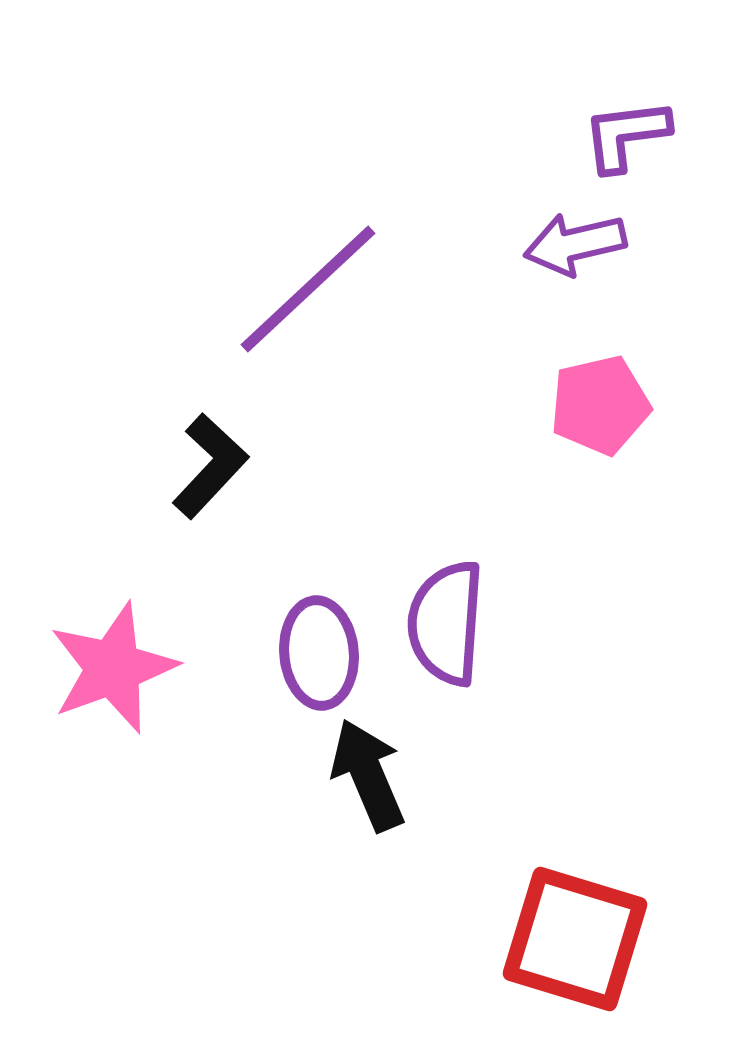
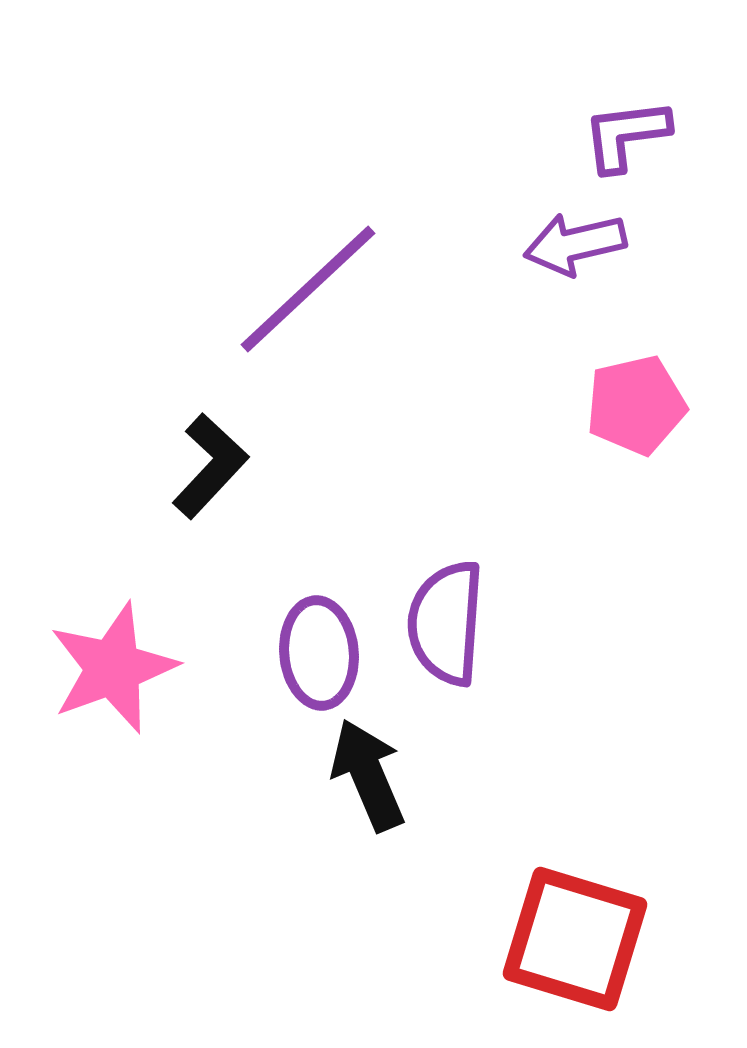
pink pentagon: moved 36 px right
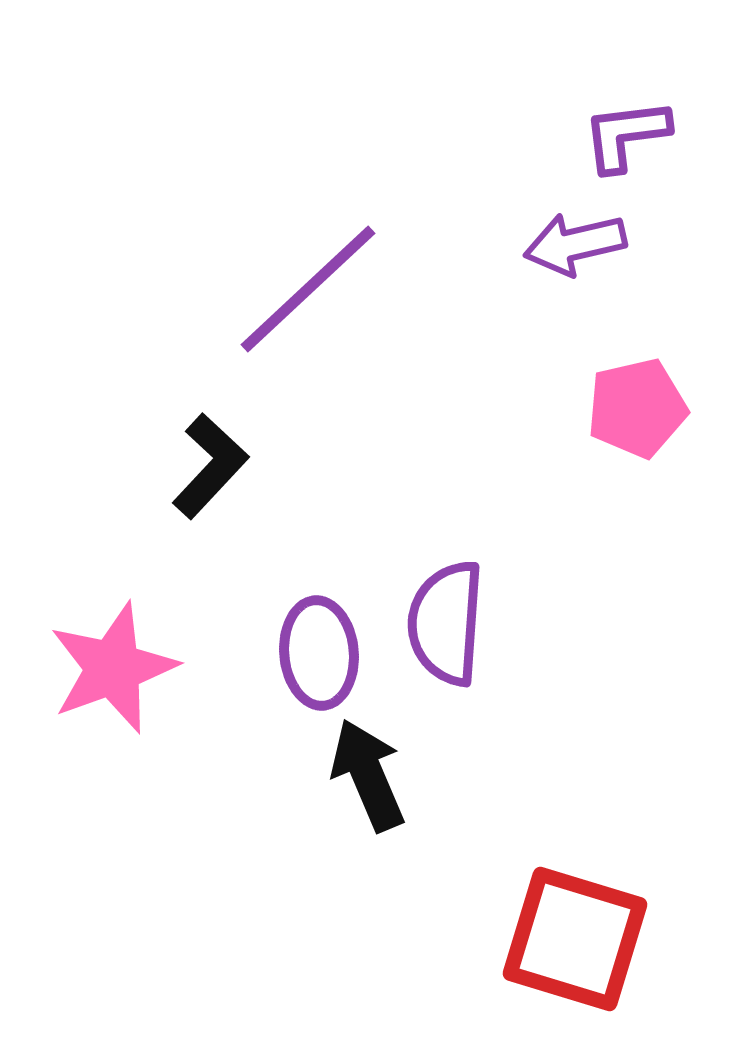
pink pentagon: moved 1 px right, 3 px down
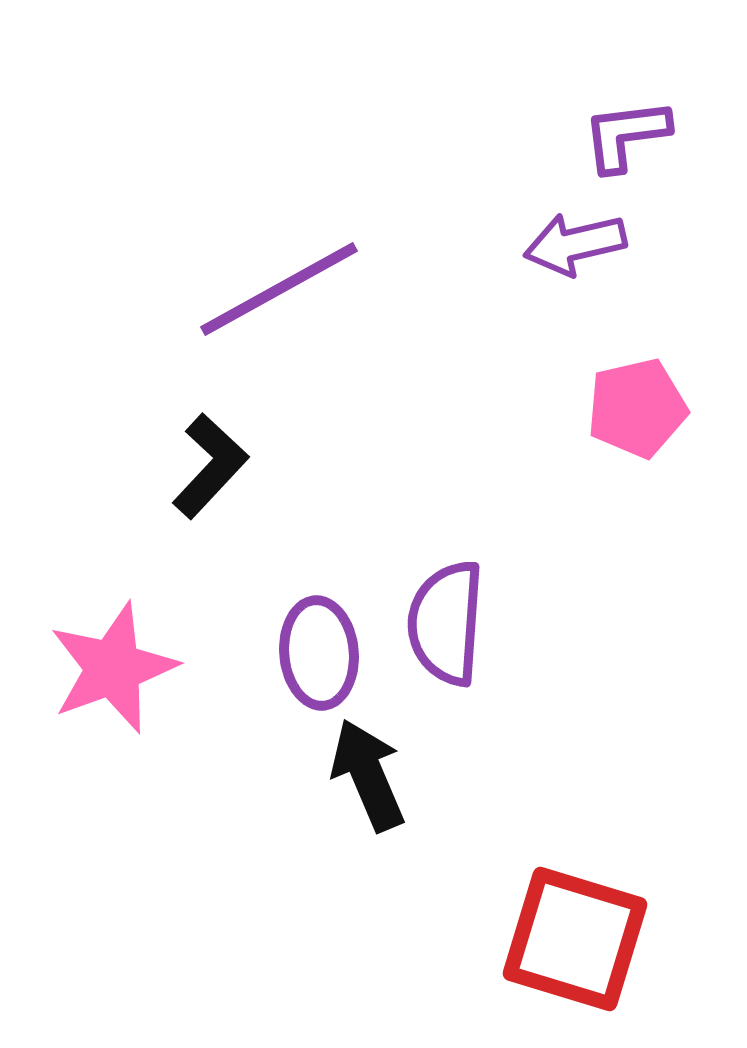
purple line: moved 29 px left; rotated 14 degrees clockwise
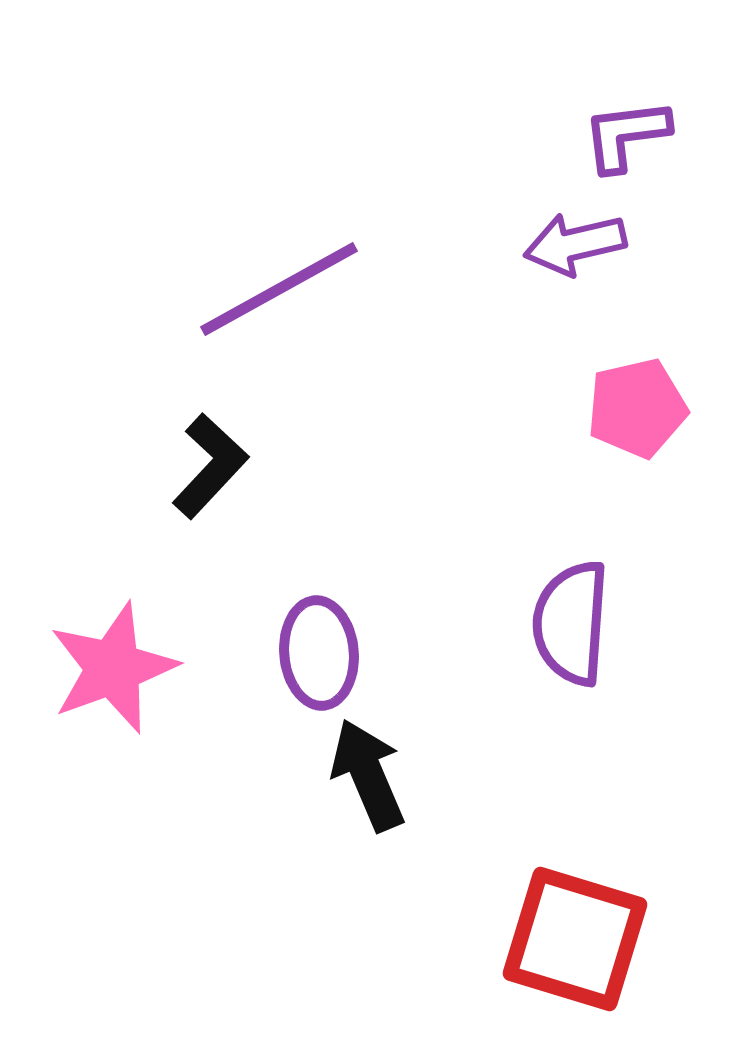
purple semicircle: moved 125 px right
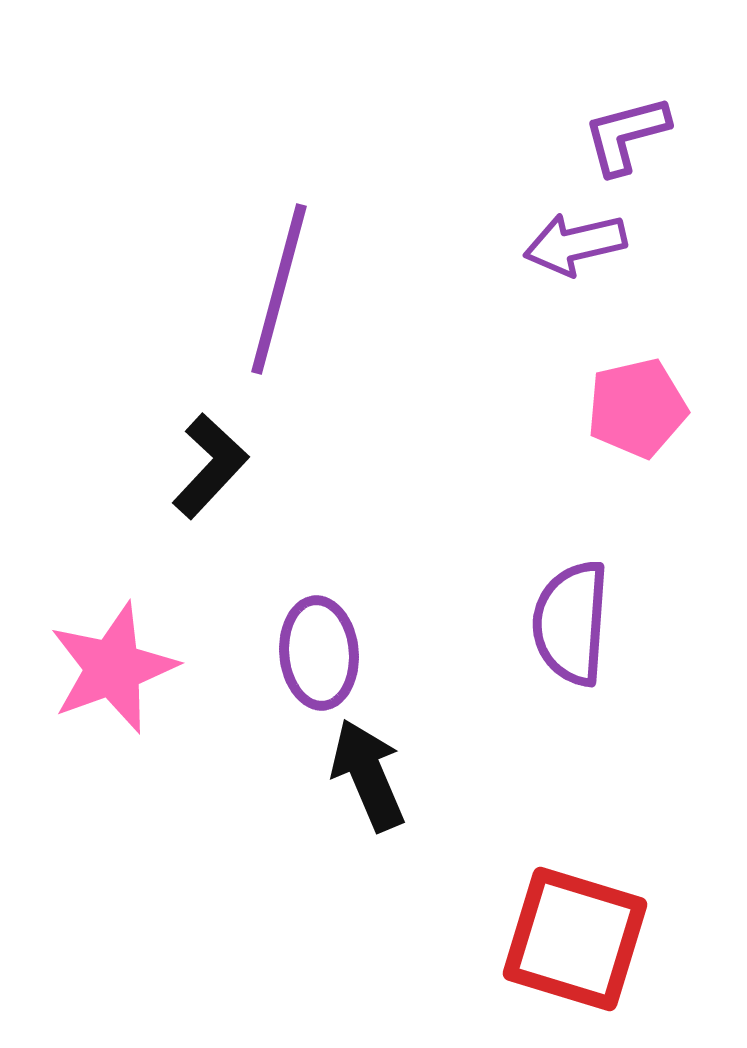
purple L-shape: rotated 8 degrees counterclockwise
purple line: rotated 46 degrees counterclockwise
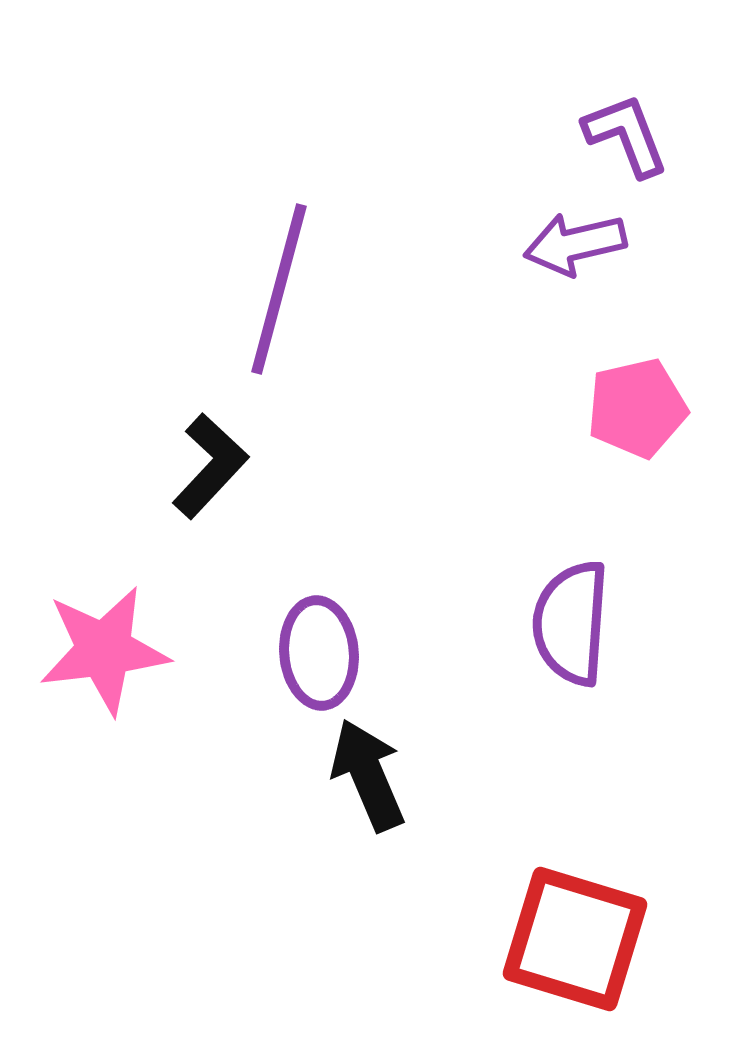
purple L-shape: rotated 84 degrees clockwise
pink star: moved 9 px left, 18 px up; rotated 13 degrees clockwise
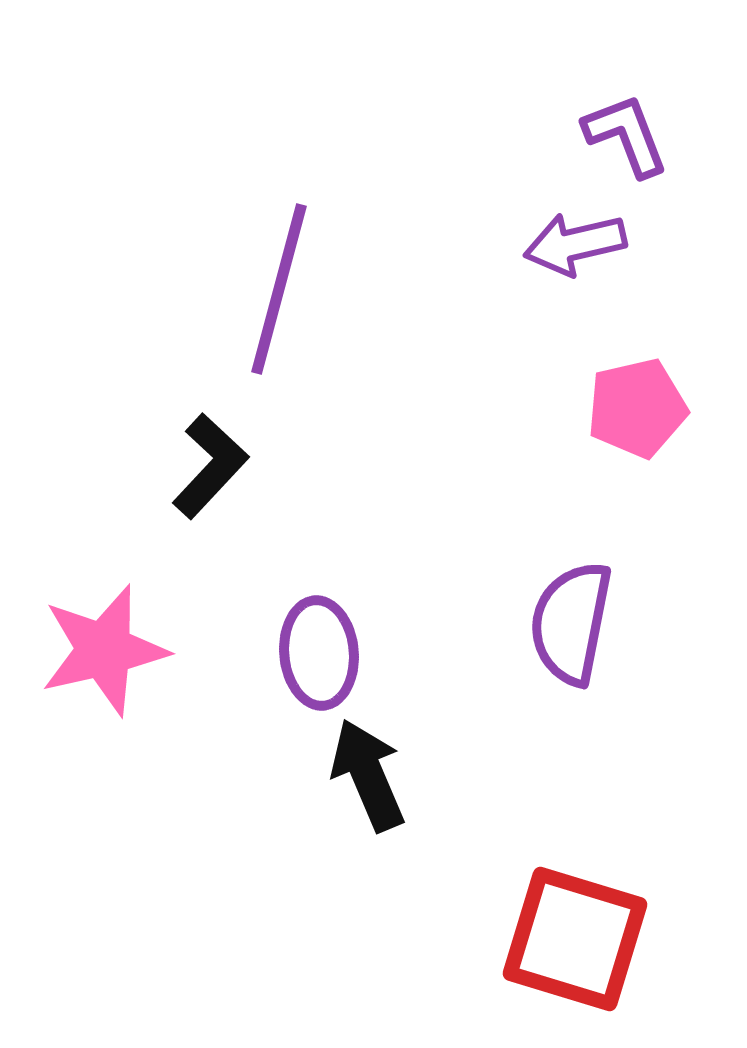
purple semicircle: rotated 7 degrees clockwise
pink star: rotated 6 degrees counterclockwise
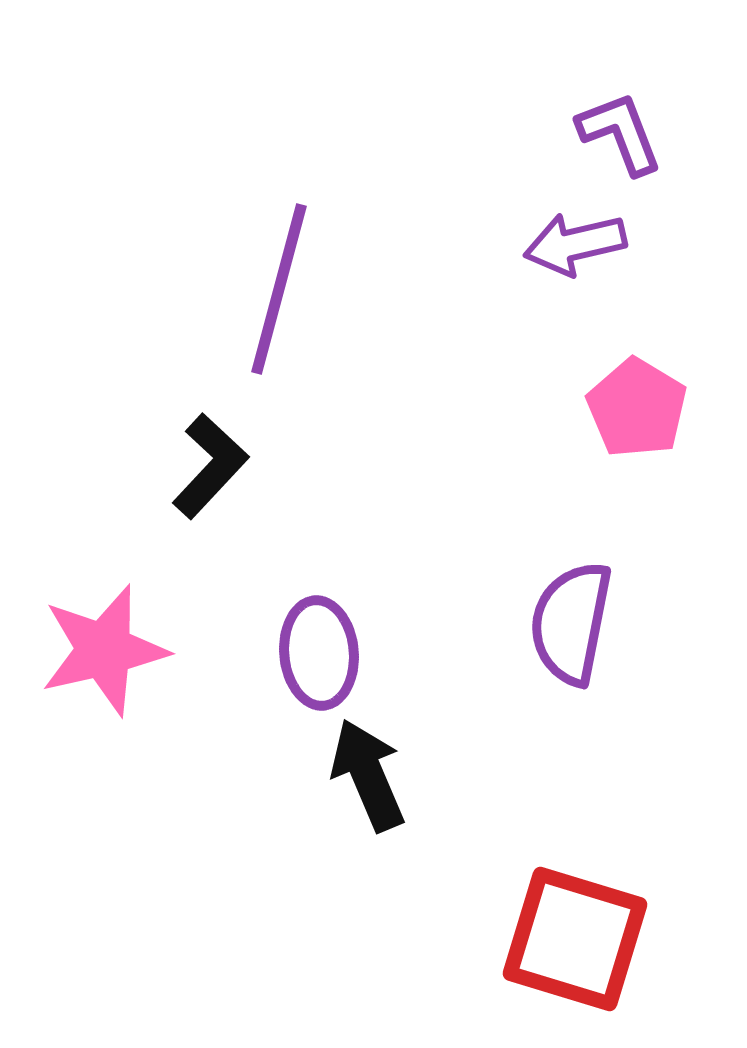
purple L-shape: moved 6 px left, 2 px up
pink pentagon: rotated 28 degrees counterclockwise
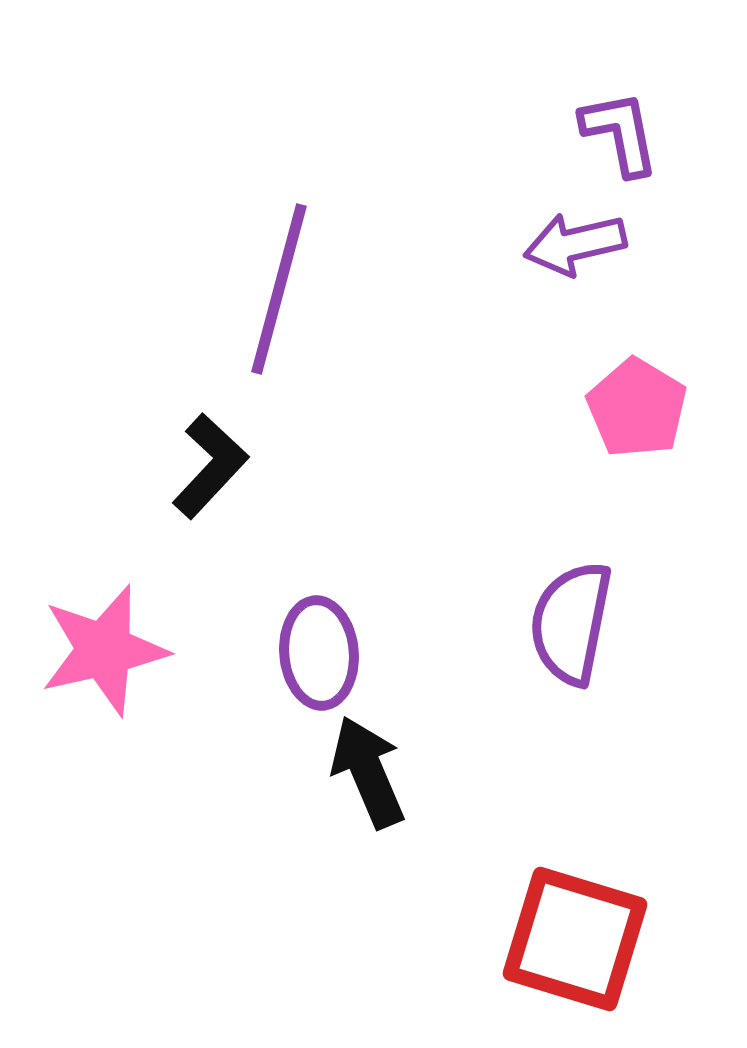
purple L-shape: rotated 10 degrees clockwise
black arrow: moved 3 px up
